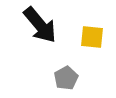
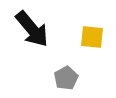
black arrow: moved 8 px left, 4 px down
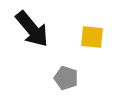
gray pentagon: rotated 25 degrees counterclockwise
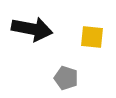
black arrow: rotated 39 degrees counterclockwise
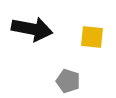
gray pentagon: moved 2 px right, 3 px down
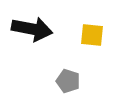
yellow square: moved 2 px up
